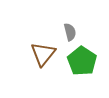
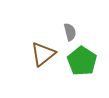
brown triangle: rotated 12 degrees clockwise
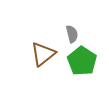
gray semicircle: moved 2 px right, 2 px down
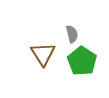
brown triangle: rotated 24 degrees counterclockwise
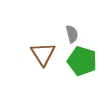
green pentagon: rotated 16 degrees counterclockwise
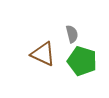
brown triangle: rotated 32 degrees counterclockwise
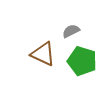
gray semicircle: moved 1 px left, 3 px up; rotated 102 degrees counterclockwise
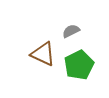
green pentagon: moved 3 px left, 4 px down; rotated 28 degrees clockwise
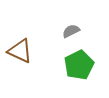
brown triangle: moved 23 px left, 3 px up
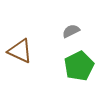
green pentagon: moved 1 px down
